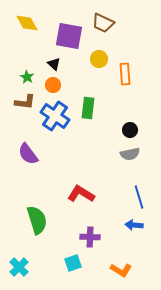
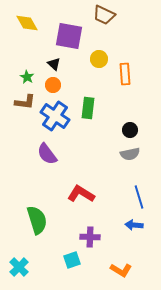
brown trapezoid: moved 1 px right, 8 px up
purple semicircle: moved 19 px right
cyan square: moved 1 px left, 3 px up
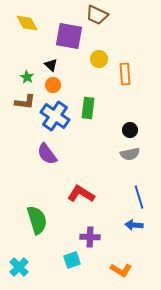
brown trapezoid: moved 7 px left
black triangle: moved 3 px left, 1 px down
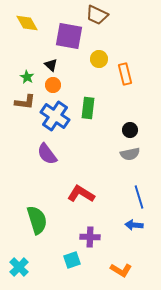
orange rectangle: rotated 10 degrees counterclockwise
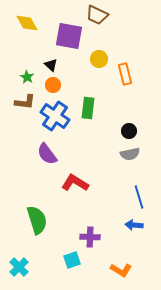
black circle: moved 1 px left, 1 px down
red L-shape: moved 6 px left, 11 px up
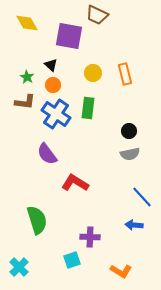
yellow circle: moved 6 px left, 14 px down
blue cross: moved 1 px right, 2 px up
blue line: moved 3 px right; rotated 25 degrees counterclockwise
orange L-shape: moved 1 px down
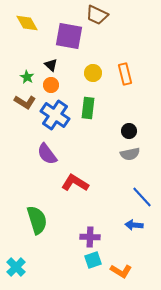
orange circle: moved 2 px left
brown L-shape: rotated 25 degrees clockwise
blue cross: moved 1 px left, 1 px down
cyan square: moved 21 px right
cyan cross: moved 3 px left
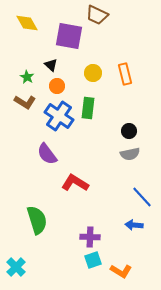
orange circle: moved 6 px right, 1 px down
blue cross: moved 4 px right, 1 px down
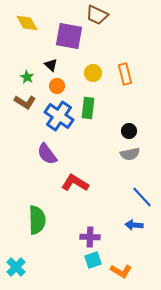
green semicircle: rotated 16 degrees clockwise
